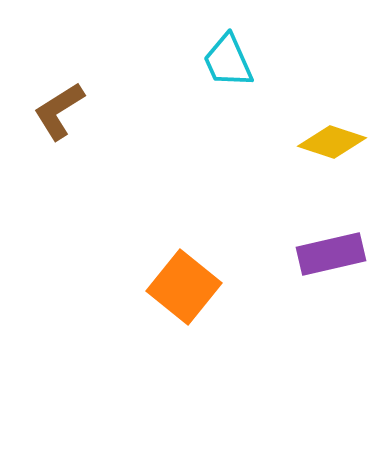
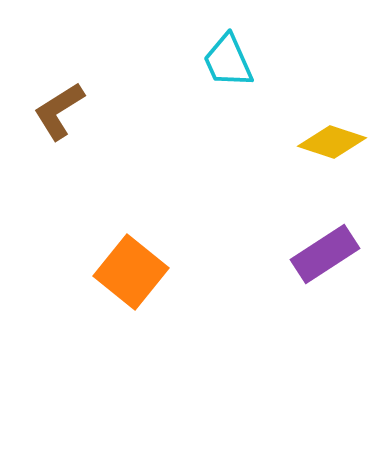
purple rectangle: moved 6 px left; rotated 20 degrees counterclockwise
orange square: moved 53 px left, 15 px up
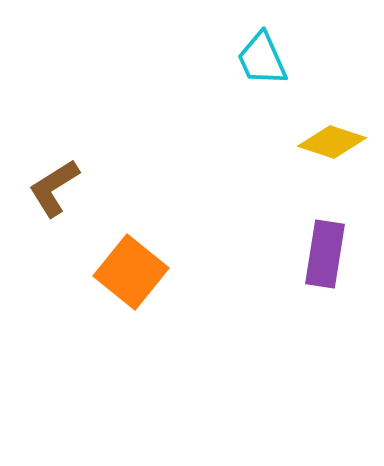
cyan trapezoid: moved 34 px right, 2 px up
brown L-shape: moved 5 px left, 77 px down
purple rectangle: rotated 48 degrees counterclockwise
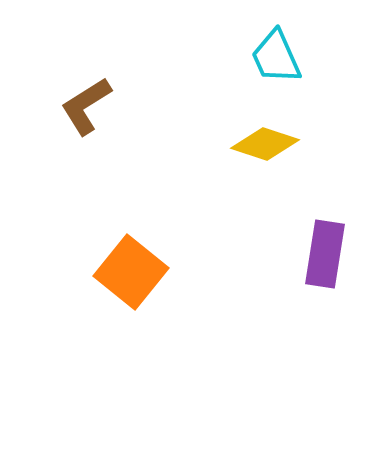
cyan trapezoid: moved 14 px right, 2 px up
yellow diamond: moved 67 px left, 2 px down
brown L-shape: moved 32 px right, 82 px up
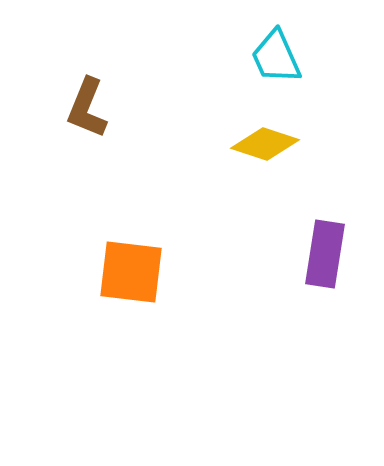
brown L-shape: moved 1 px right, 2 px down; rotated 36 degrees counterclockwise
orange square: rotated 32 degrees counterclockwise
